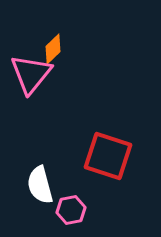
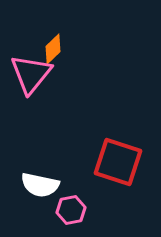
red square: moved 10 px right, 6 px down
white semicircle: rotated 63 degrees counterclockwise
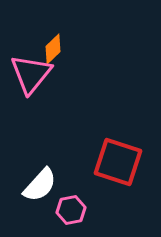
white semicircle: rotated 60 degrees counterclockwise
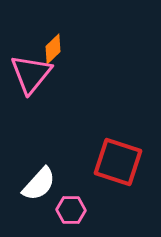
white semicircle: moved 1 px left, 1 px up
pink hexagon: rotated 12 degrees clockwise
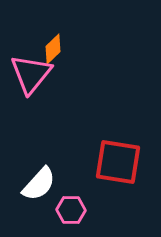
red square: rotated 9 degrees counterclockwise
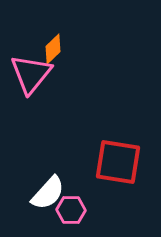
white semicircle: moved 9 px right, 9 px down
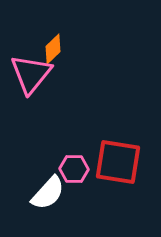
pink hexagon: moved 3 px right, 41 px up
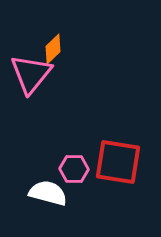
white semicircle: rotated 117 degrees counterclockwise
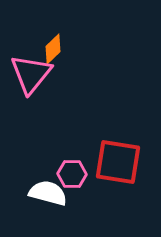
pink hexagon: moved 2 px left, 5 px down
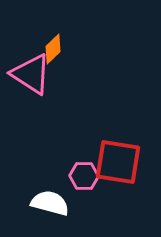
pink triangle: rotated 36 degrees counterclockwise
pink hexagon: moved 12 px right, 2 px down
white semicircle: moved 2 px right, 10 px down
